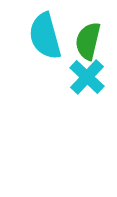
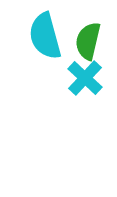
cyan cross: moved 2 px left, 1 px down
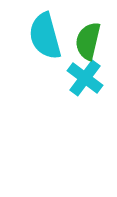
cyan cross: rotated 6 degrees counterclockwise
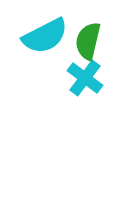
cyan semicircle: rotated 102 degrees counterclockwise
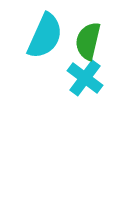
cyan semicircle: rotated 39 degrees counterclockwise
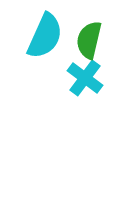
green semicircle: moved 1 px right, 1 px up
